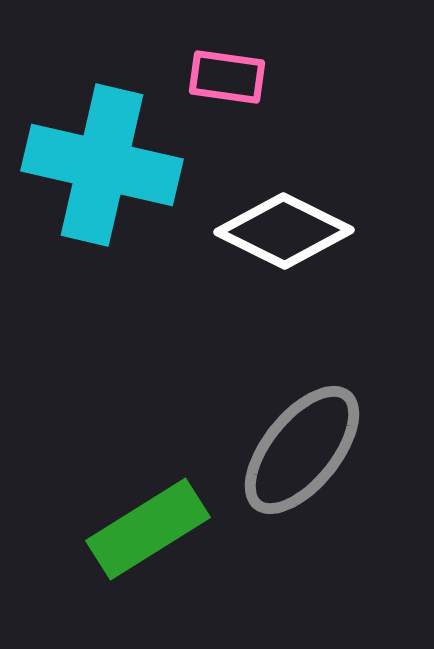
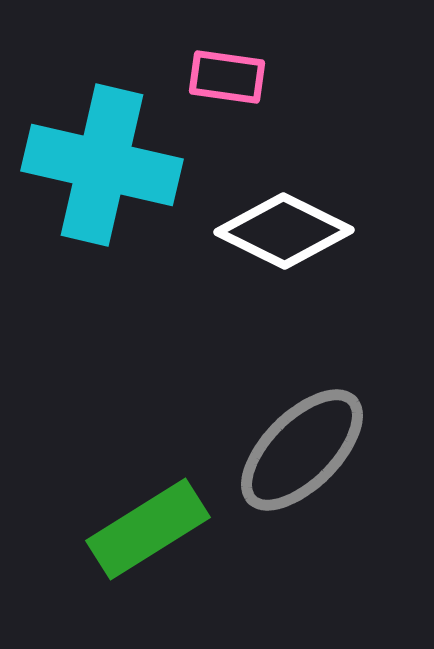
gray ellipse: rotated 6 degrees clockwise
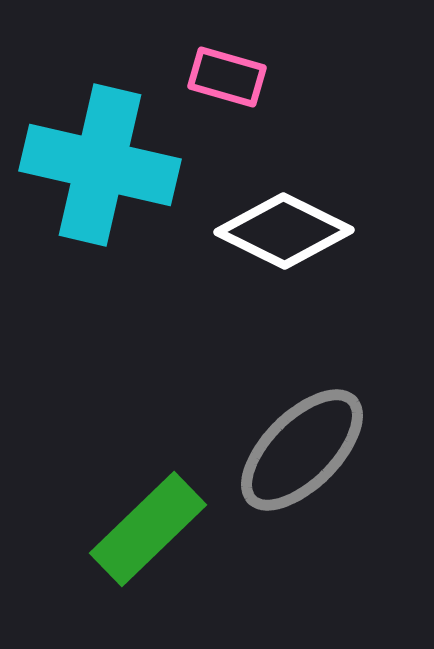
pink rectangle: rotated 8 degrees clockwise
cyan cross: moved 2 px left
green rectangle: rotated 12 degrees counterclockwise
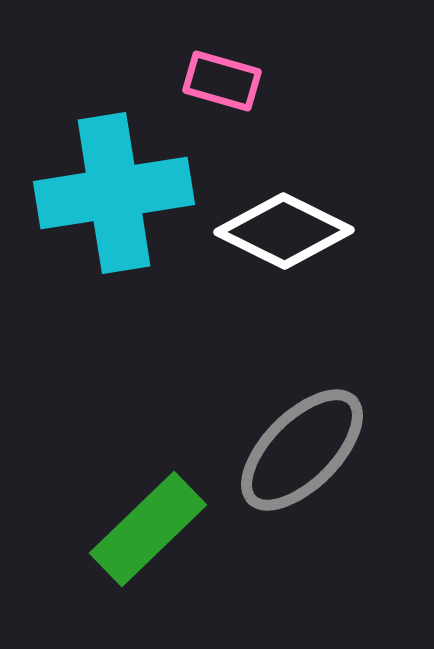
pink rectangle: moved 5 px left, 4 px down
cyan cross: moved 14 px right, 28 px down; rotated 22 degrees counterclockwise
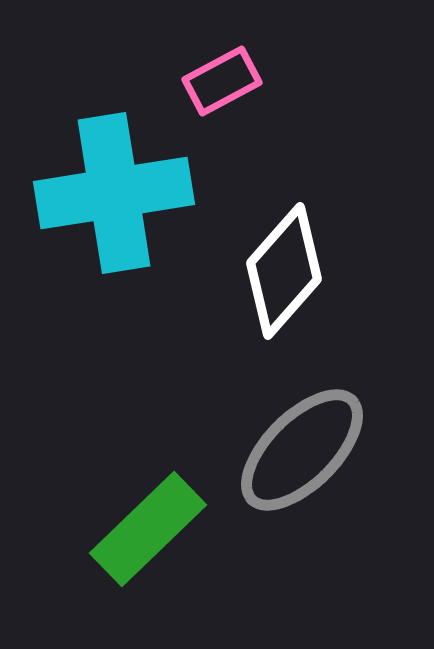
pink rectangle: rotated 44 degrees counterclockwise
white diamond: moved 40 px down; rotated 75 degrees counterclockwise
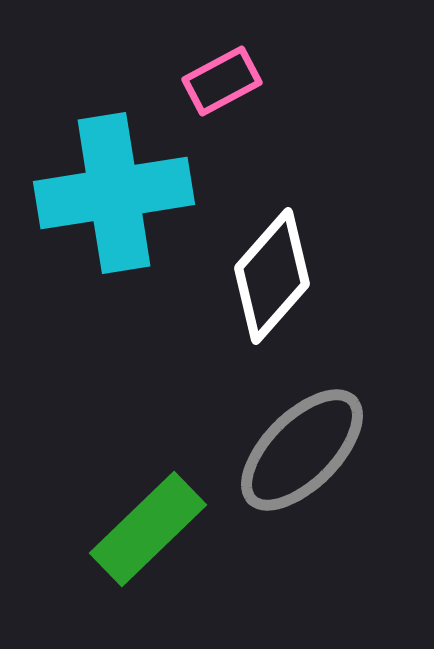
white diamond: moved 12 px left, 5 px down
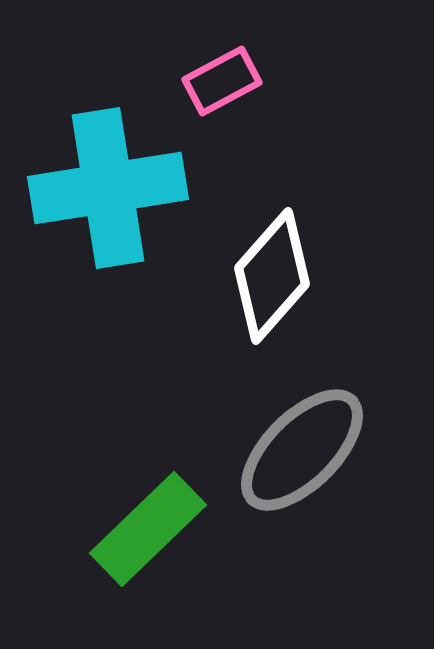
cyan cross: moved 6 px left, 5 px up
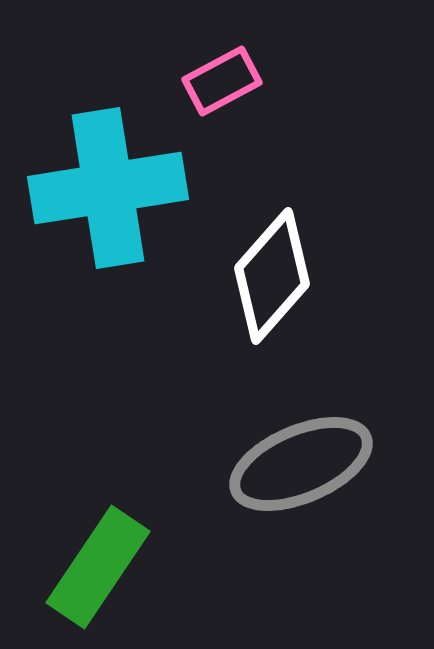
gray ellipse: moved 1 px left, 14 px down; rotated 22 degrees clockwise
green rectangle: moved 50 px left, 38 px down; rotated 12 degrees counterclockwise
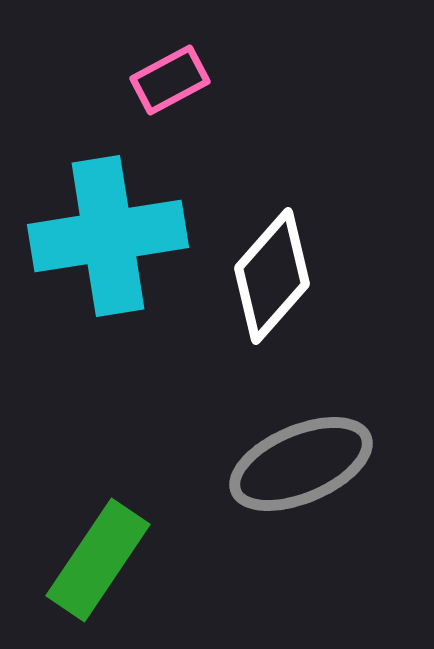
pink rectangle: moved 52 px left, 1 px up
cyan cross: moved 48 px down
green rectangle: moved 7 px up
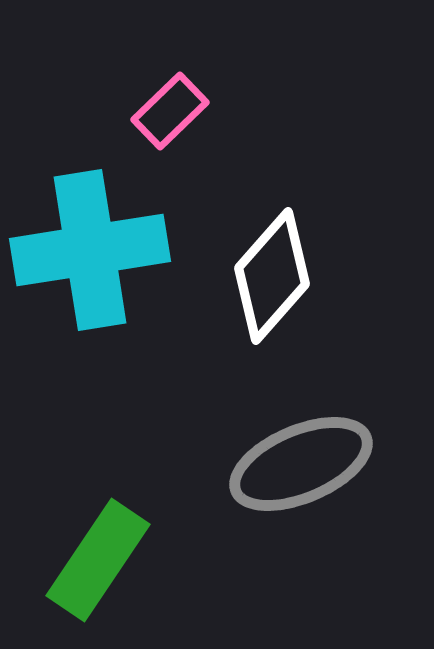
pink rectangle: moved 31 px down; rotated 16 degrees counterclockwise
cyan cross: moved 18 px left, 14 px down
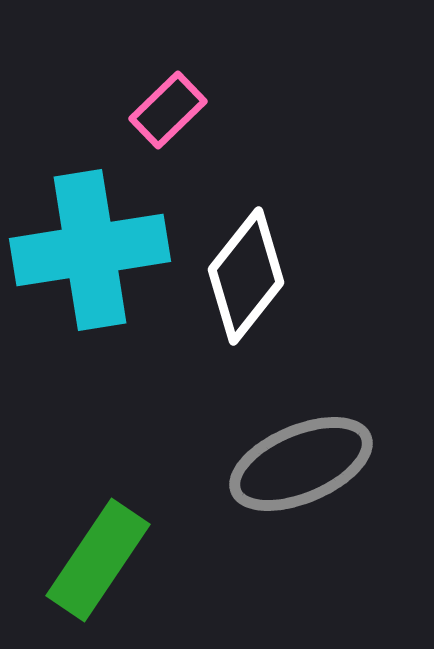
pink rectangle: moved 2 px left, 1 px up
white diamond: moved 26 px left; rotated 3 degrees counterclockwise
